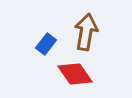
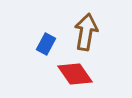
blue rectangle: rotated 10 degrees counterclockwise
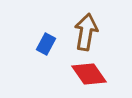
red diamond: moved 14 px right
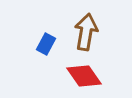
red diamond: moved 5 px left, 2 px down
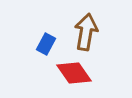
red diamond: moved 10 px left, 3 px up
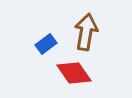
blue rectangle: rotated 25 degrees clockwise
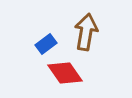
red diamond: moved 9 px left
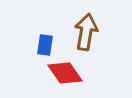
blue rectangle: moved 1 px left, 1 px down; rotated 45 degrees counterclockwise
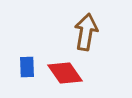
blue rectangle: moved 18 px left, 22 px down; rotated 10 degrees counterclockwise
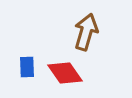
brown arrow: rotated 6 degrees clockwise
